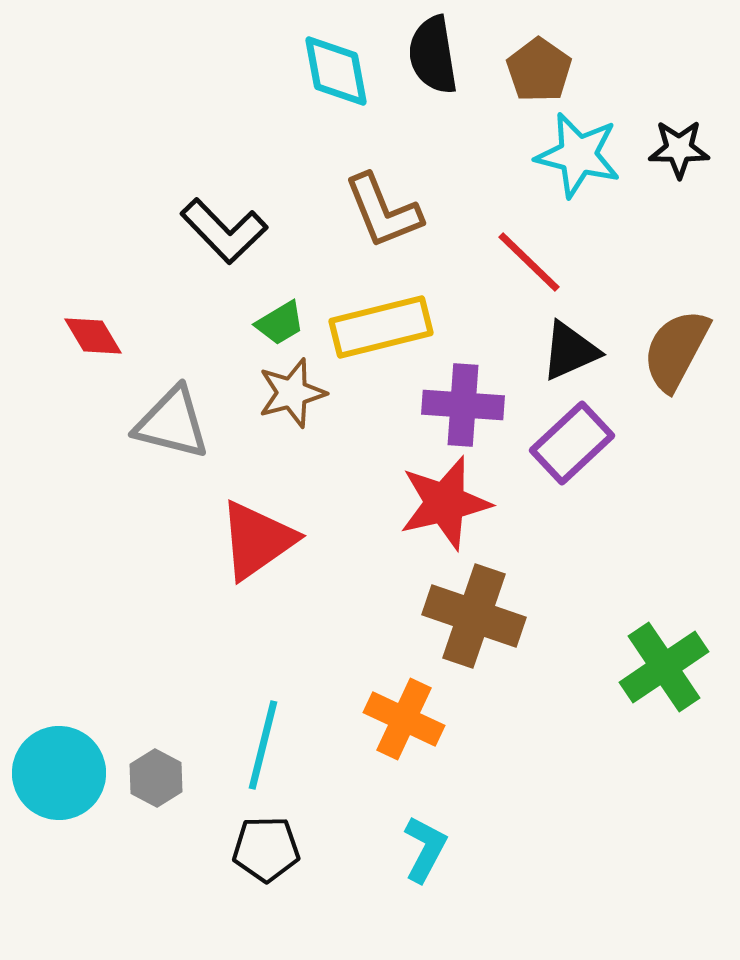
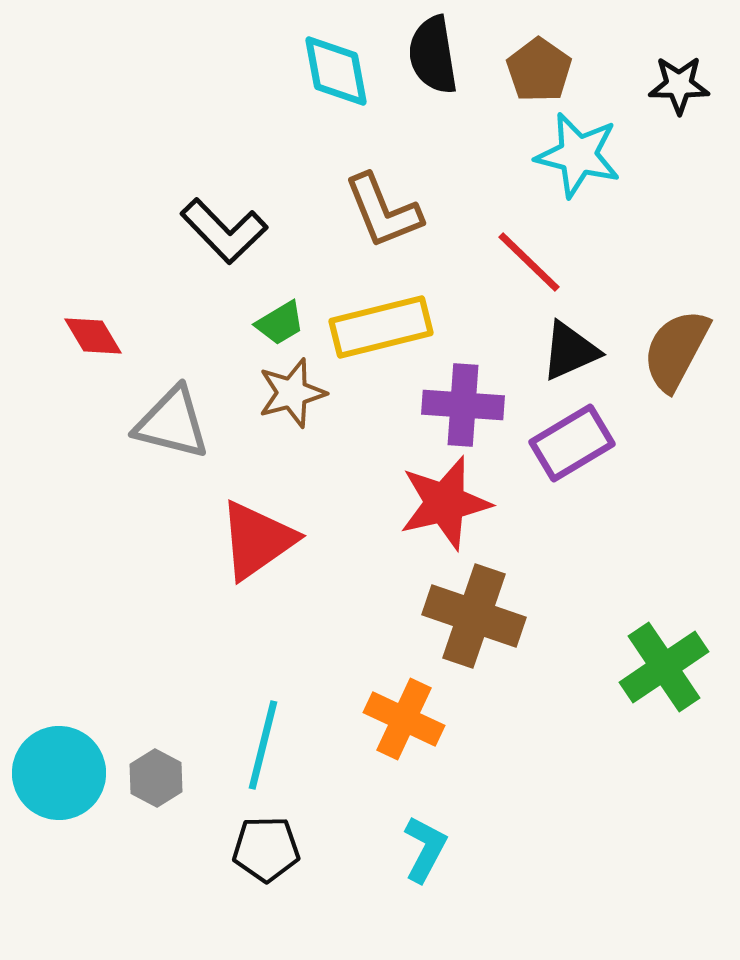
black star: moved 64 px up
purple rectangle: rotated 12 degrees clockwise
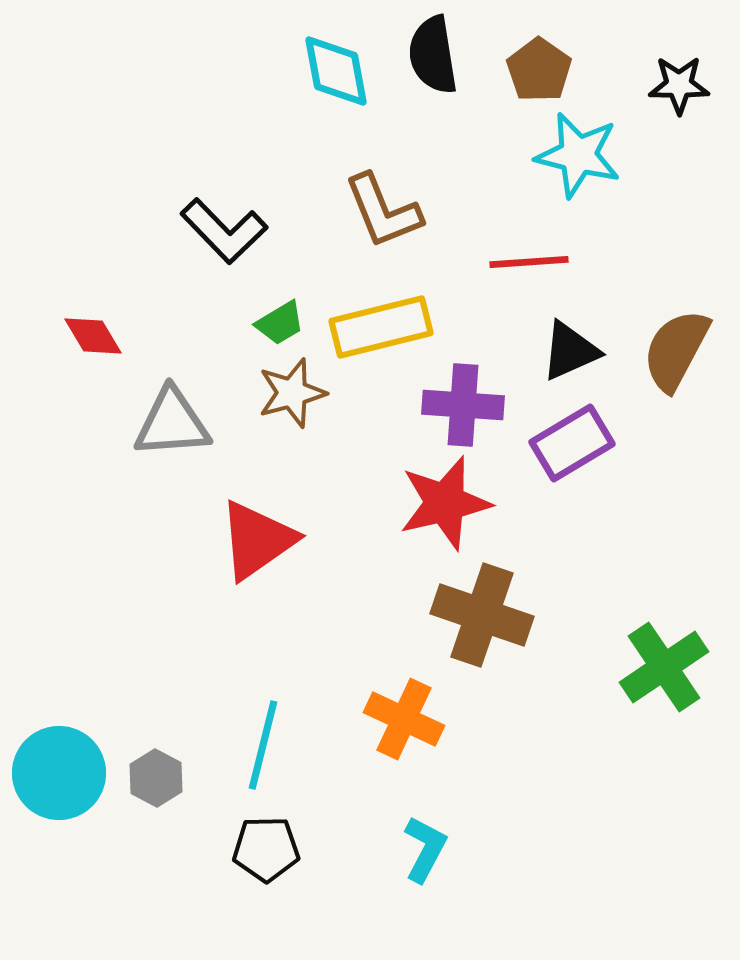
red line: rotated 48 degrees counterclockwise
gray triangle: rotated 18 degrees counterclockwise
brown cross: moved 8 px right, 1 px up
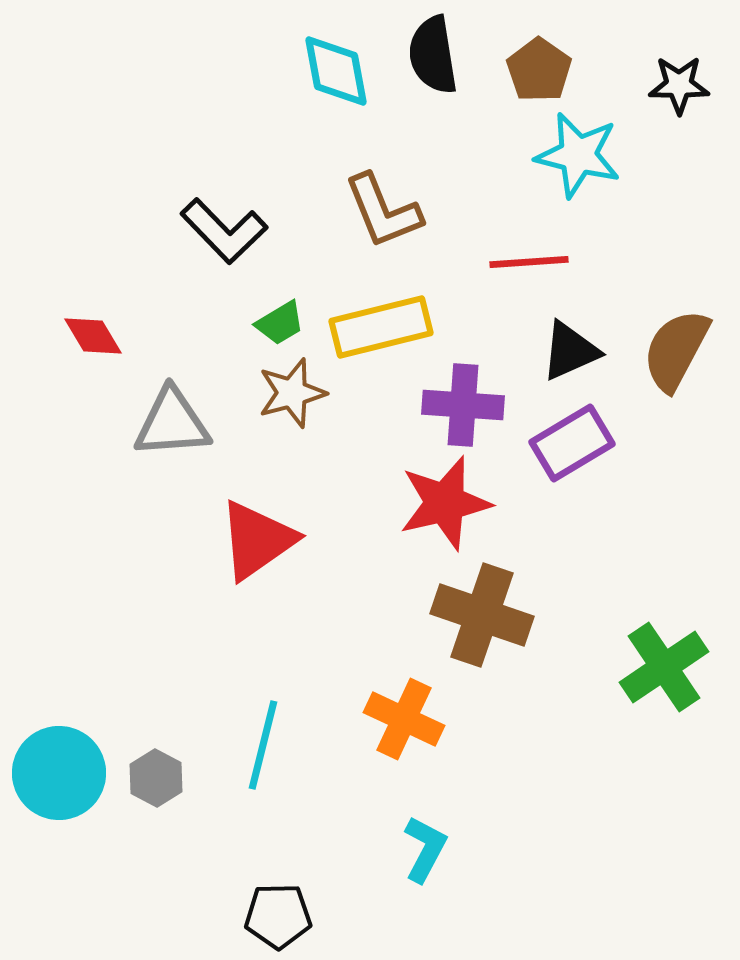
black pentagon: moved 12 px right, 67 px down
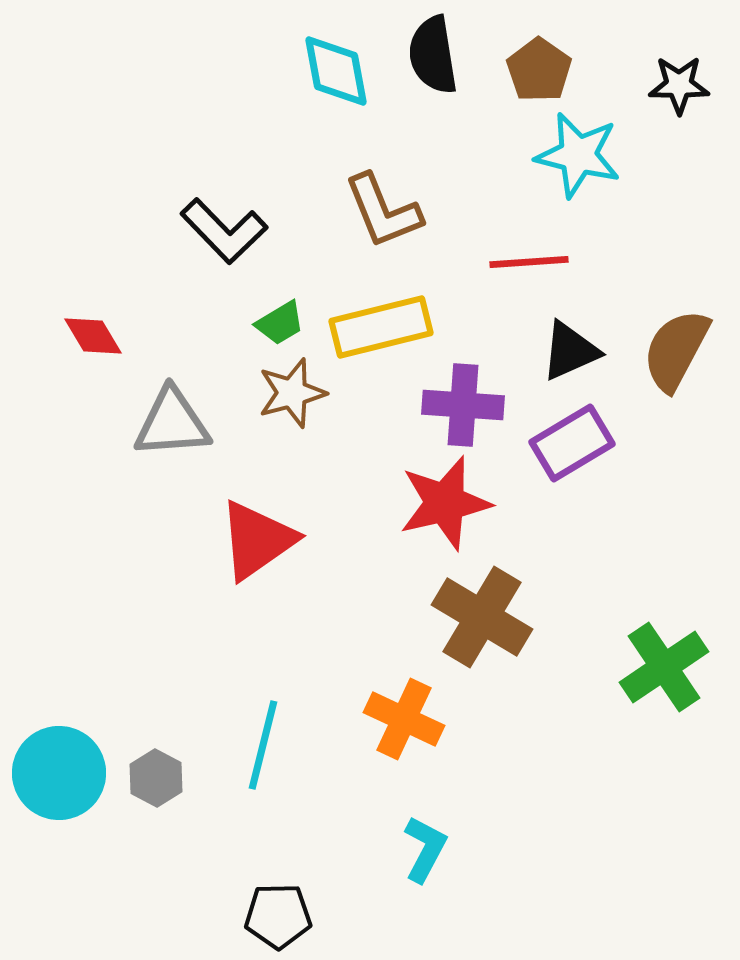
brown cross: moved 2 px down; rotated 12 degrees clockwise
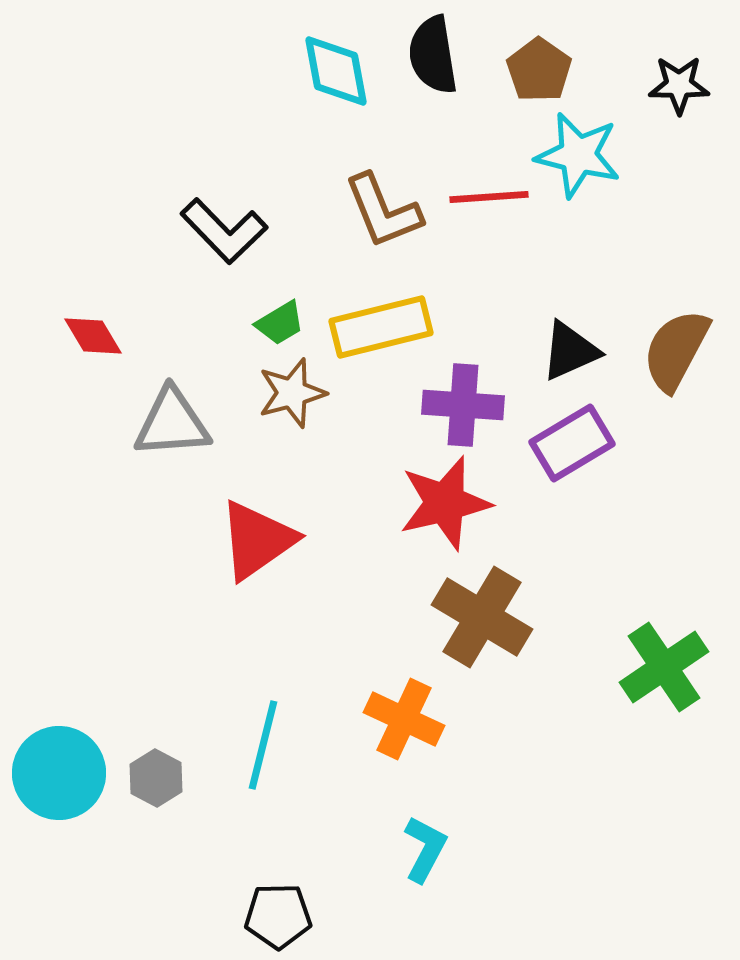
red line: moved 40 px left, 65 px up
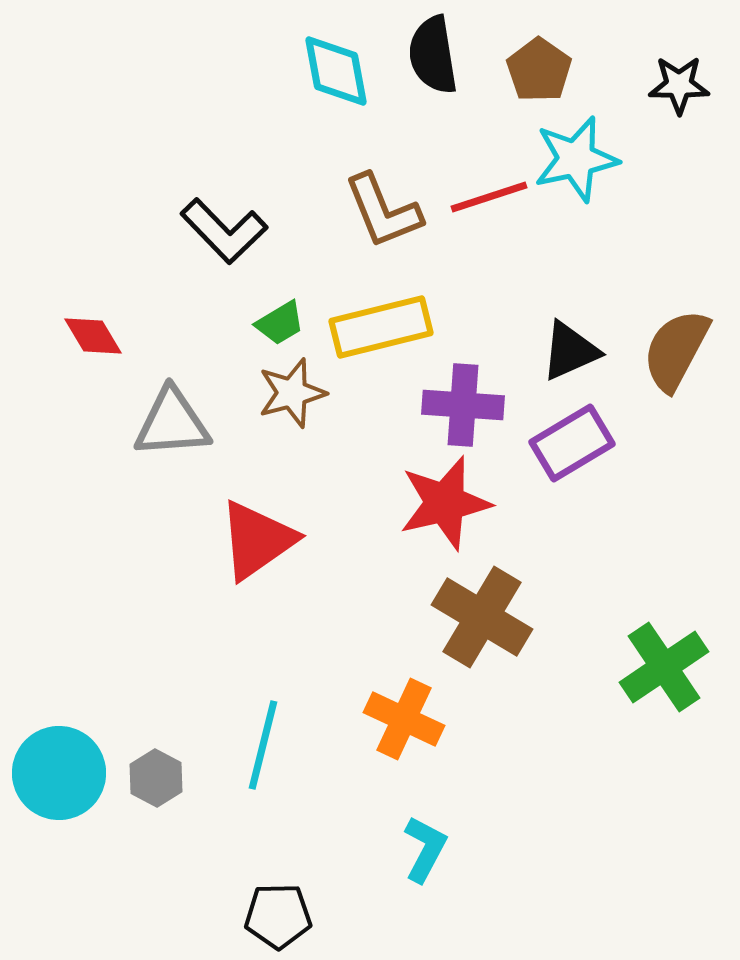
cyan star: moved 2 px left, 4 px down; rotated 26 degrees counterclockwise
red line: rotated 14 degrees counterclockwise
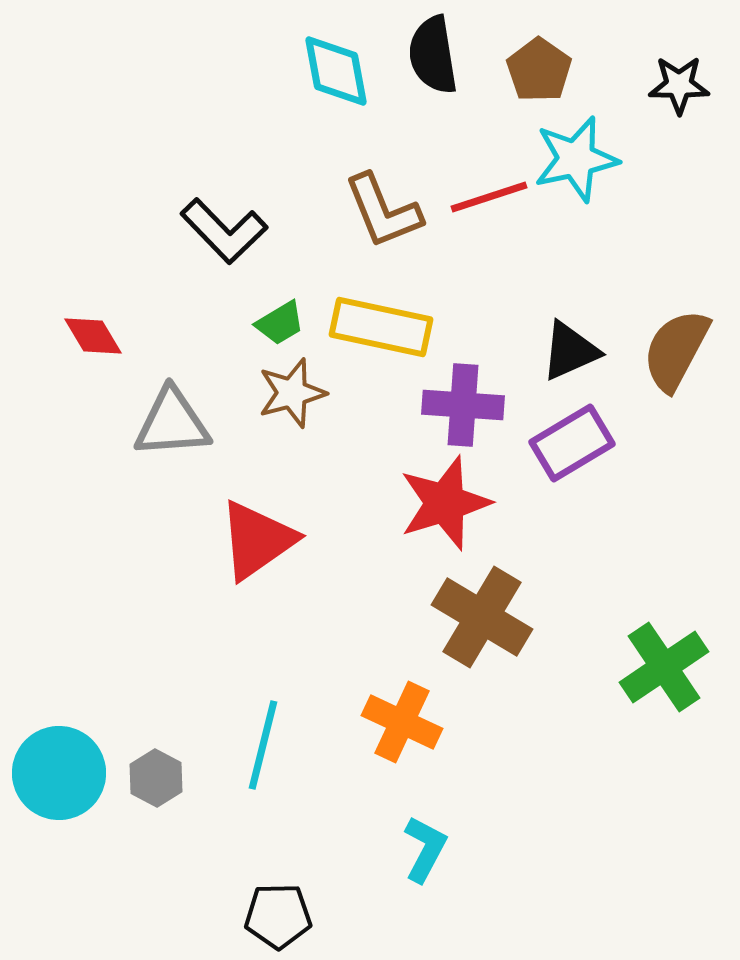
yellow rectangle: rotated 26 degrees clockwise
red star: rotated 4 degrees counterclockwise
orange cross: moved 2 px left, 3 px down
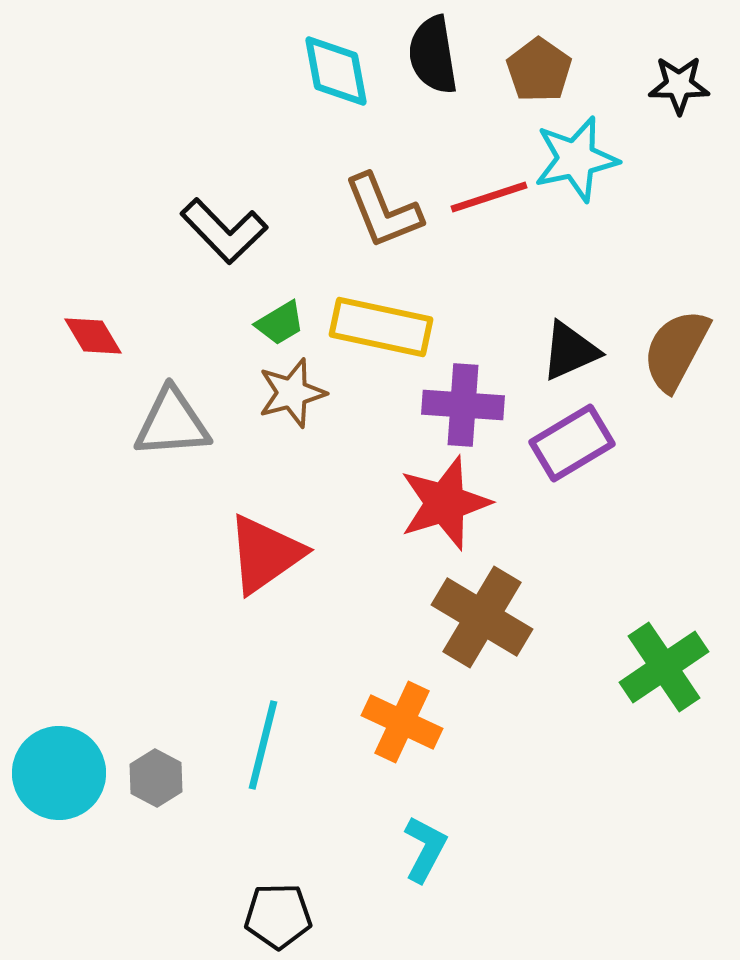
red triangle: moved 8 px right, 14 px down
